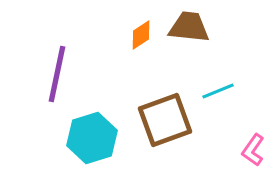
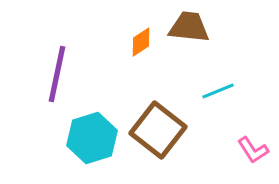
orange diamond: moved 7 px down
brown square: moved 7 px left, 10 px down; rotated 32 degrees counterclockwise
pink L-shape: rotated 68 degrees counterclockwise
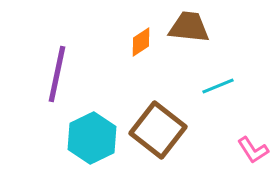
cyan line: moved 5 px up
cyan hexagon: rotated 9 degrees counterclockwise
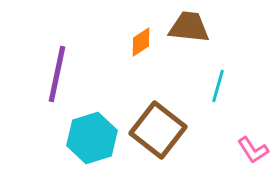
cyan line: rotated 52 degrees counterclockwise
cyan hexagon: rotated 9 degrees clockwise
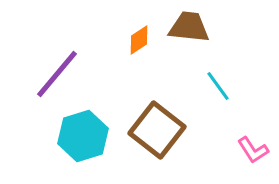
orange diamond: moved 2 px left, 2 px up
purple line: rotated 28 degrees clockwise
cyan line: rotated 52 degrees counterclockwise
brown square: moved 1 px left
cyan hexagon: moved 9 px left, 2 px up
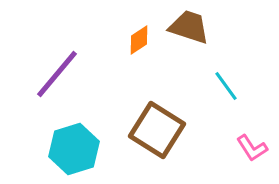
brown trapezoid: rotated 12 degrees clockwise
cyan line: moved 8 px right
brown square: rotated 6 degrees counterclockwise
cyan hexagon: moved 9 px left, 13 px down
pink L-shape: moved 1 px left, 2 px up
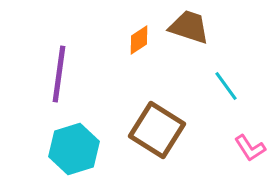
purple line: moved 2 px right; rotated 32 degrees counterclockwise
pink L-shape: moved 2 px left
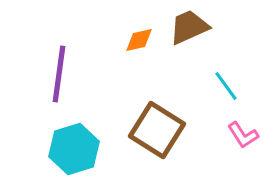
brown trapezoid: rotated 42 degrees counterclockwise
orange diamond: rotated 20 degrees clockwise
pink L-shape: moved 7 px left, 13 px up
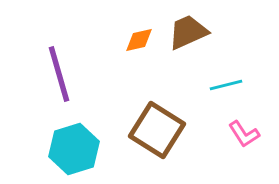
brown trapezoid: moved 1 px left, 5 px down
purple line: rotated 24 degrees counterclockwise
cyan line: moved 1 px up; rotated 68 degrees counterclockwise
pink L-shape: moved 1 px right, 1 px up
